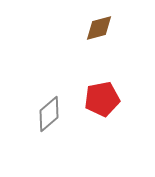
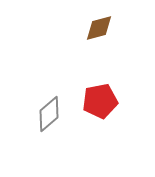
red pentagon: moved 2 px left, 2 px down
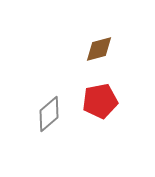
brown diamond: moved 21 px down
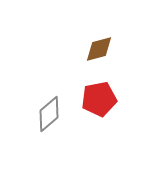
red pentagon: moved 1 px left, 2 px up
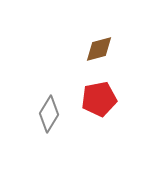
gray diamond: rotated 18 degrees counterclockwise
